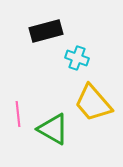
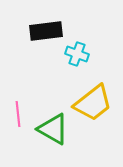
black rectangle: rotated 8 degrees clockwise
cyan cross: moved 4 px up
yellow trapezoid: rotated 87 degrees counterclockwise
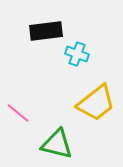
yellow trapezoid: moved 3 px right
pink line: moved 1 px up; rotated 45 degrees counterclockwise
green triangle: moved 4 px right, 15 px down; rotated 16 degrees counterclockwise
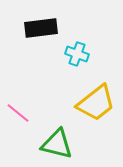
black rectangle: moved 5 px left, 3 px up
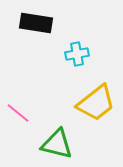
black rectangle: moved 5 px left, 5 px up; rotated 16 degrees clockwise
cyan cross: rotated 30 degrees counterclockwise
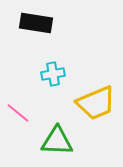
cyan cross: moved 24 px left, 20 px down
yellow trapezoid: rotated 15 degrees clockwise
green triangle: moved 3 px up; rotated 12 degrees counterclockwise
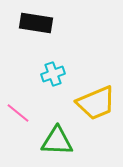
cyan cross: rotated 10 degrees counterclockwise
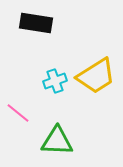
cyan cross: moved 2 px right, 7 px down
yellow trapezoid: moved 27 px up; rotated 9 degrees counterclockwise
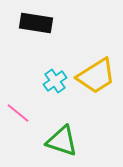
cyan cross: rotated 15 degrees counterclockwise
green triangle: moved 5 px right; rotated 16 degrees clockwise
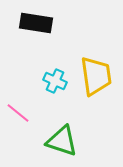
yellow trapezoid: rotated 66 degrees counterclockwise
cyan cross: rotated 30 degrees counterclockwise
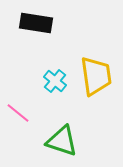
cyan cross: rotated 15 degrees clockwise
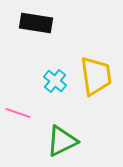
pink line: rotated 20 degrees counterclockwise
green triangle: rotated 44 degrees counterclockwise
